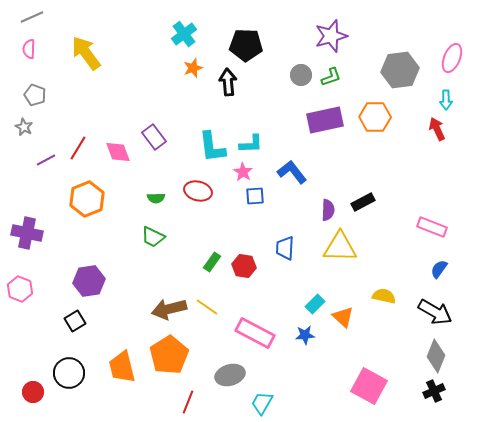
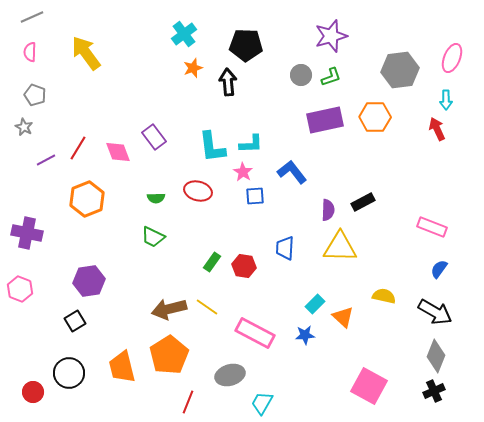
pink semicircle at (29, 49): moved 1 px right, 3 px down
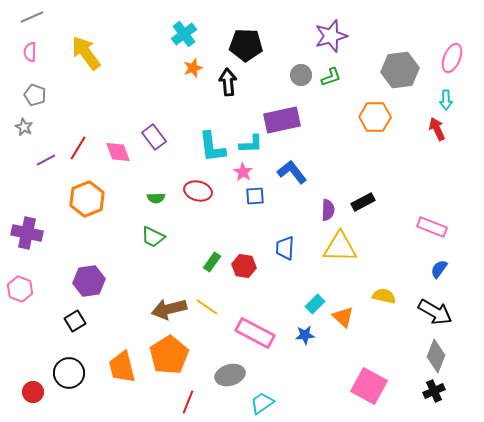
purple rectangle at (325, 120): moved 43 px left
cyan trapezoid at (262, 403): rotated 25 degrees clockwise
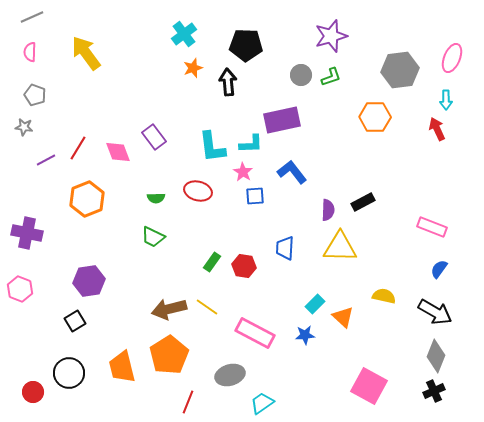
gray star at (24, 127): rotated 18 degrees counterclockwise
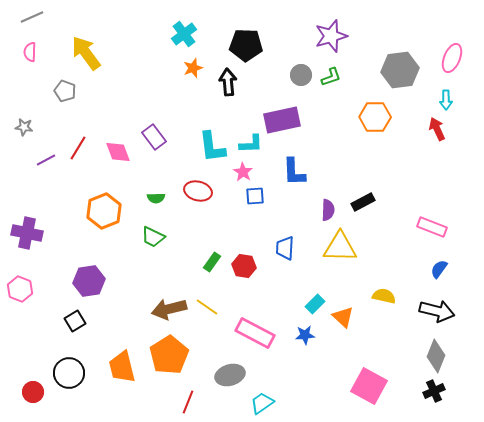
gray pentagon at (35, 95): moved 30 px right, 4 px up
blue L-shape at (292, 172): moved 2 px right; rotated 144 degrees counterclockwise
orange hexagon at (87, 199): moved 17 px right, 12 px down
black arrow at (435, 312): moved 2 px right, 1 px up; rotated 16 degrees counterclockwise
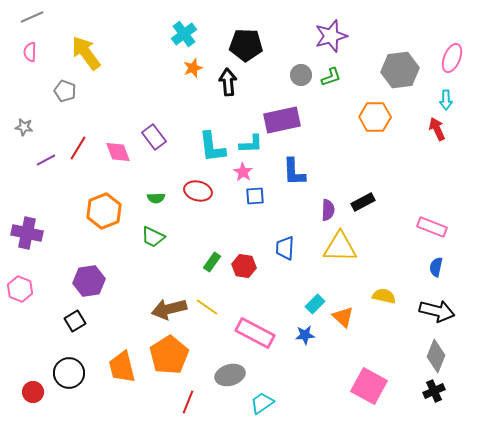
blue semicircle at (439, 269): moved 3 px left, 2 px up; rotated 24 degrees counterclockwise
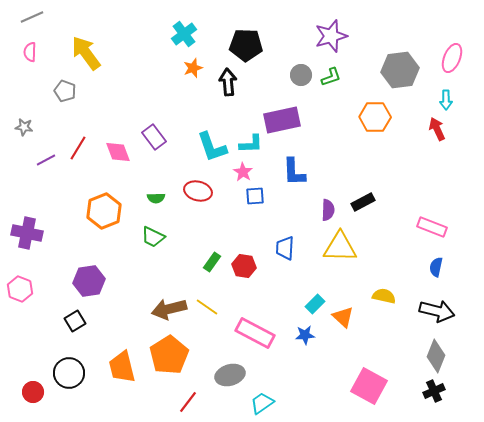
cyan L-shape at (212, 147): rotated 12 degrees counterclockwise
red line at (188, 402): rotated 15 degrees clockwise
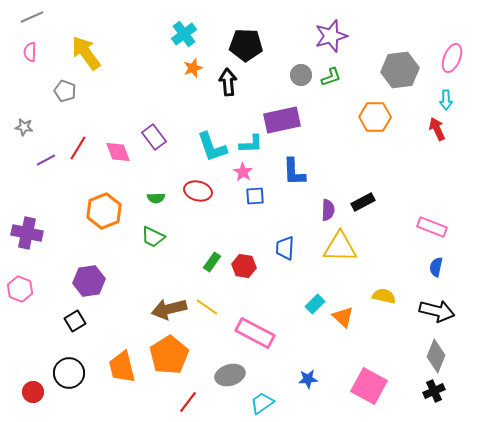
blue star at (305, 335): moved 3 px right, 44 px down
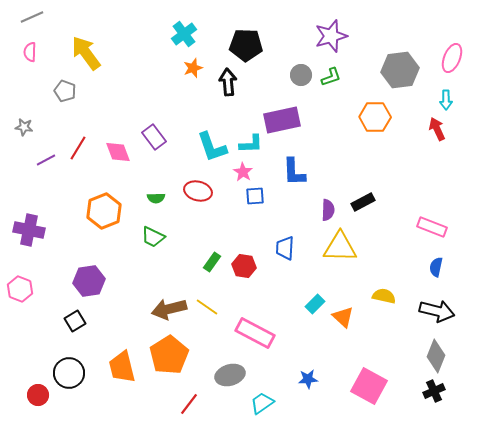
purple cross at (27, 233): moved 2 px right, 3 px up
red circle at (33, 392): moved 5 px right, 3 px down
red line at (188, 402): moved 1 px right, 2 px down
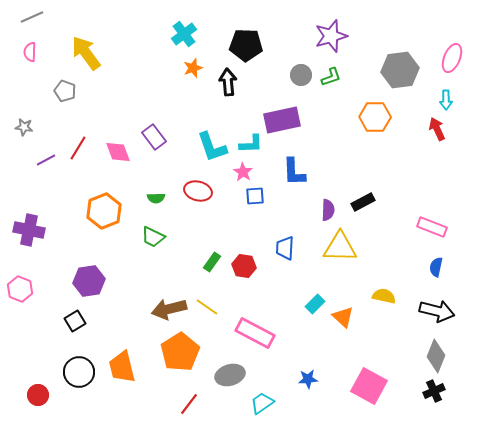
orange pentagon at (169, 355): moved 11 px right, 3 px up
black circle at (69, 373): moved 10 px right, 1 px up
